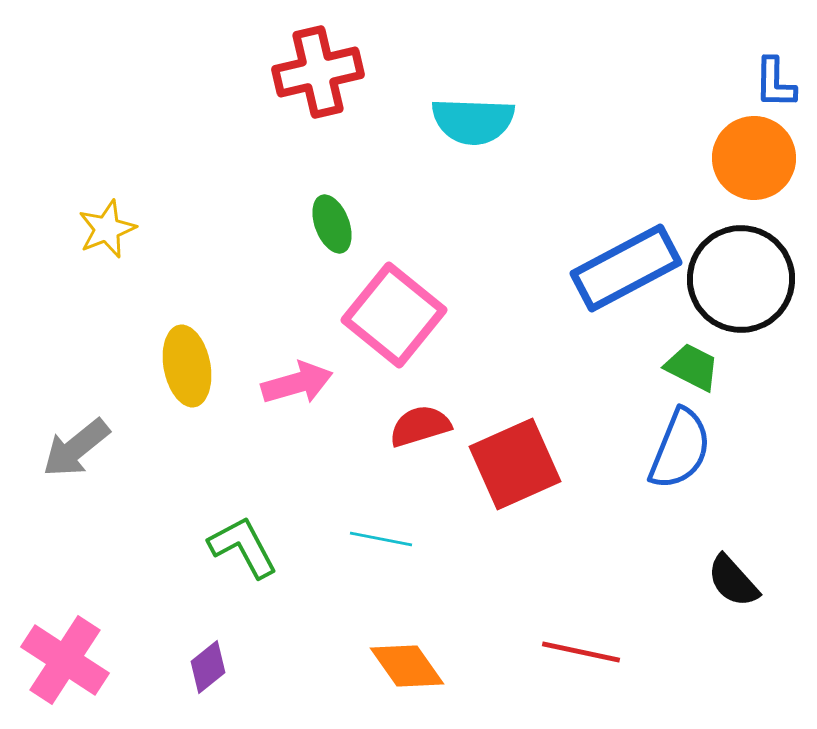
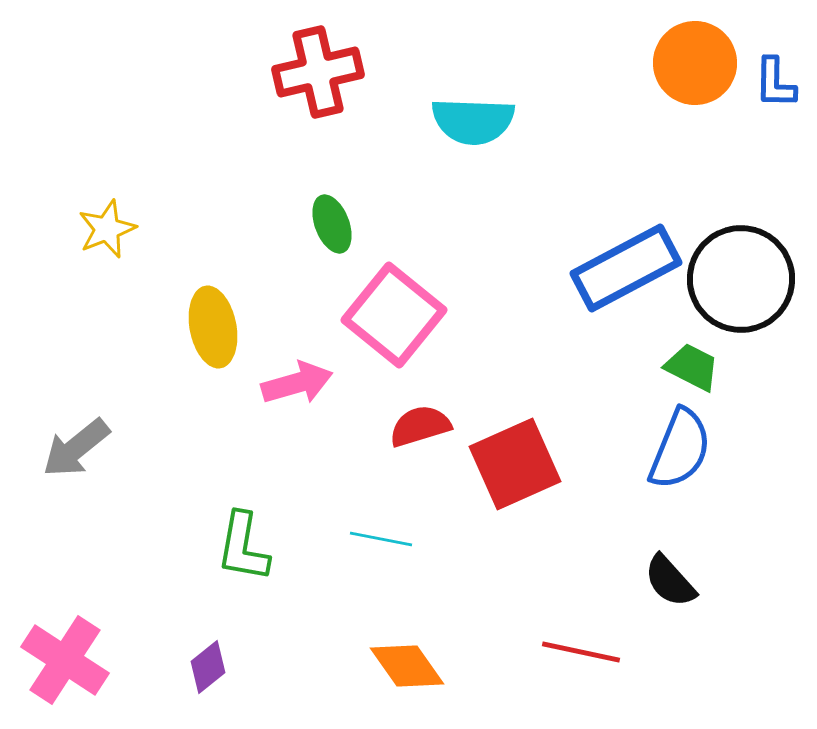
orange circle: moved 59 px left, 95 px up
yellow ellipse: moved 26 px right, 39 px up
green L-shape: rotated 142 degrees counterclockwise
black semicircle: moved 63 px left
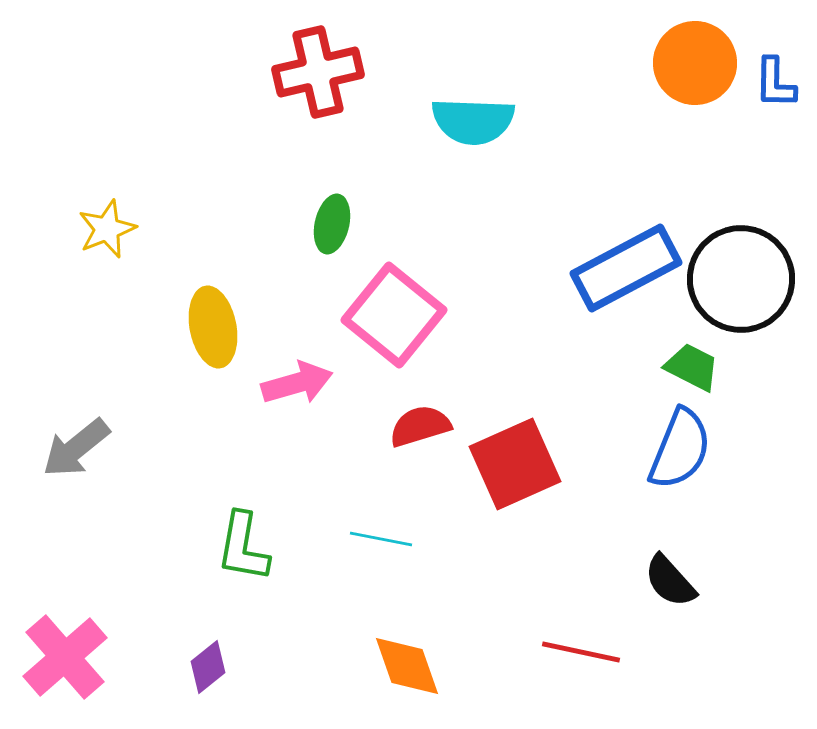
green ellipse: rotated 34 degrees clockwise
pink cross: moved 3 px up; rotated 16 degrees clockwise
orange diamond: rotated 16 degrees clockwise
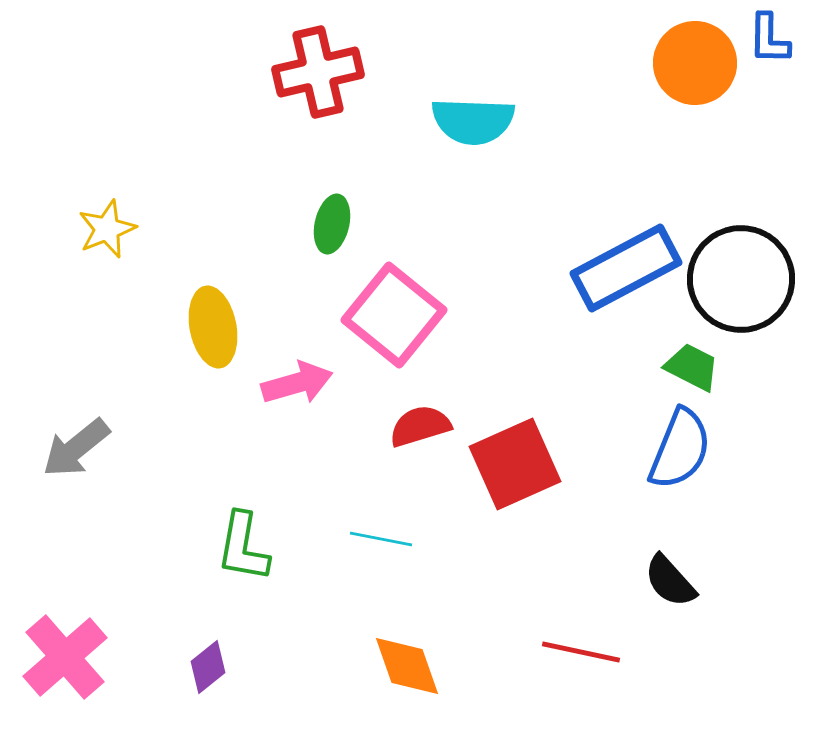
blue L-shape: moved 6 px left, 44 px up
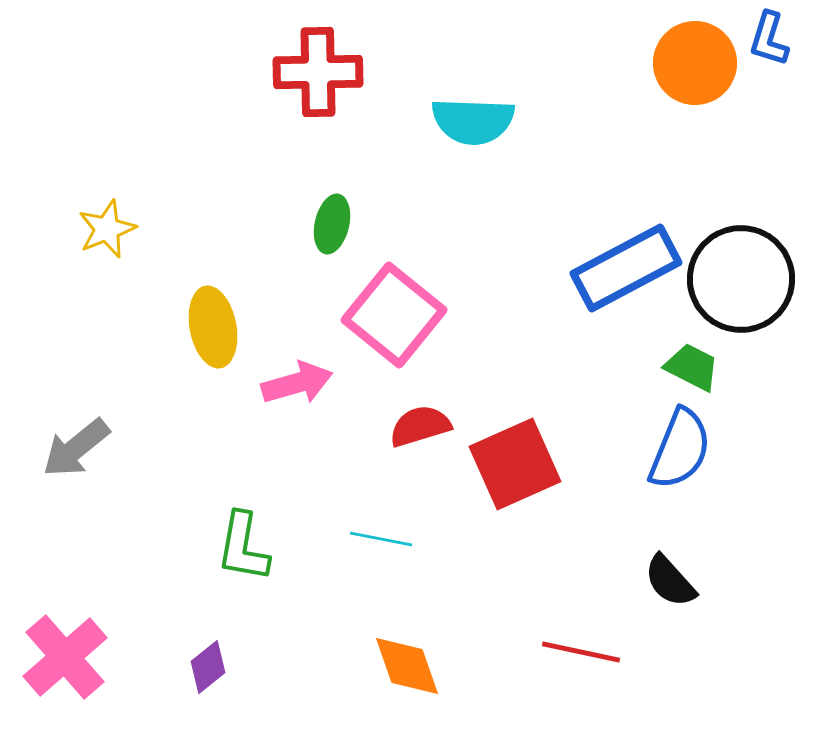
blue L-shape: rotated 16 degrees clockwise
red cross: rotated 12 degrees clockwise
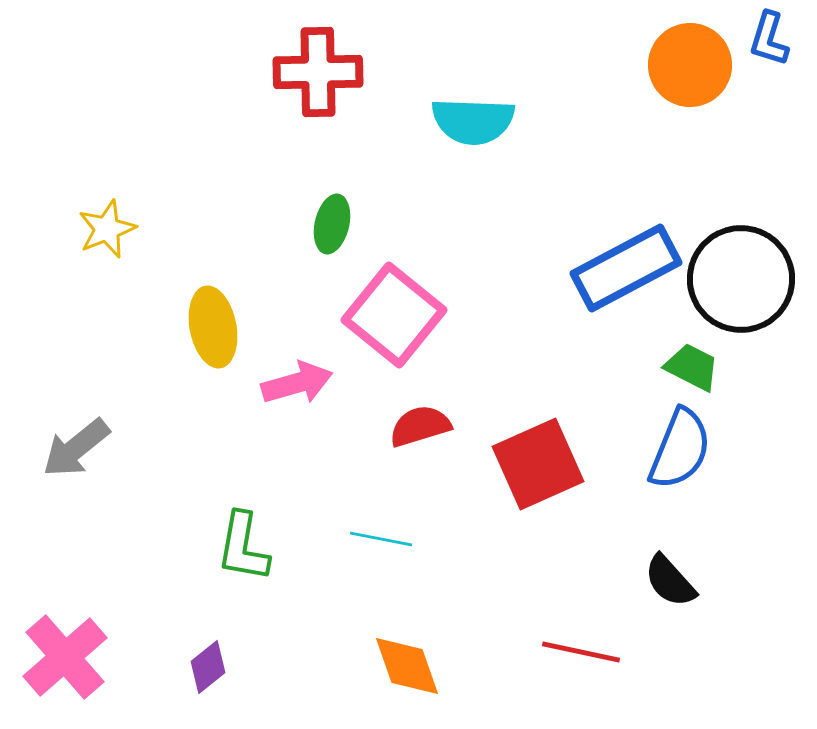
orange circle: moved 5 px left, 2 px down
red square: moved 23 px right
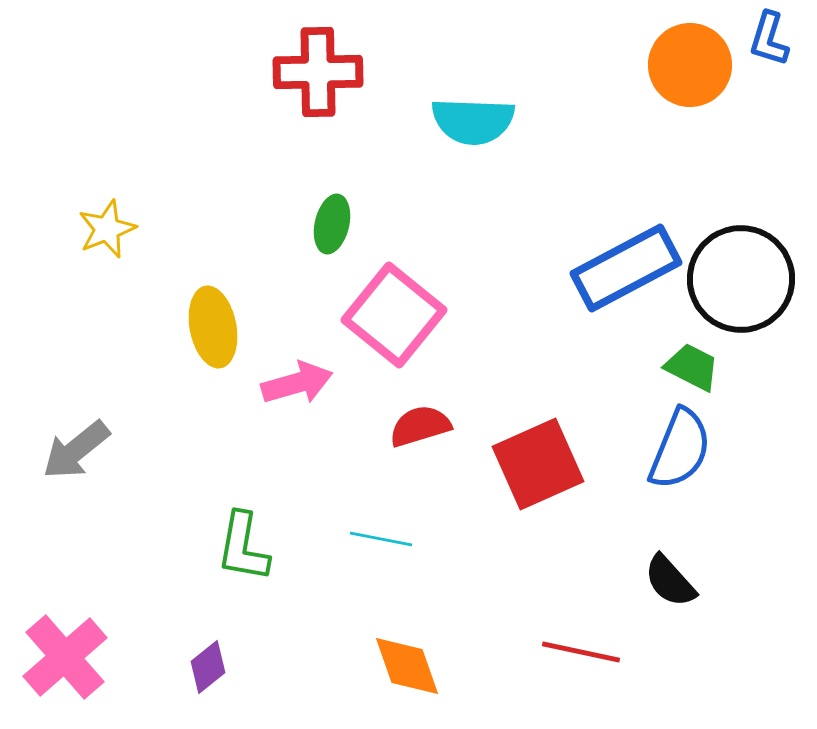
gray arrow: moved 2 px down
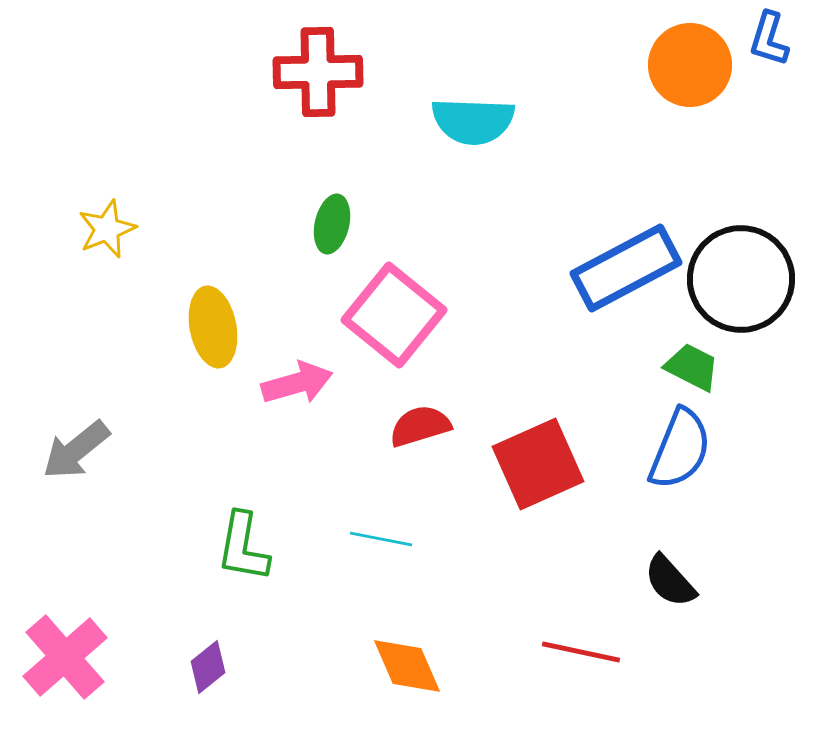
orange diamond: rotated 4 degrees counterclockwise
